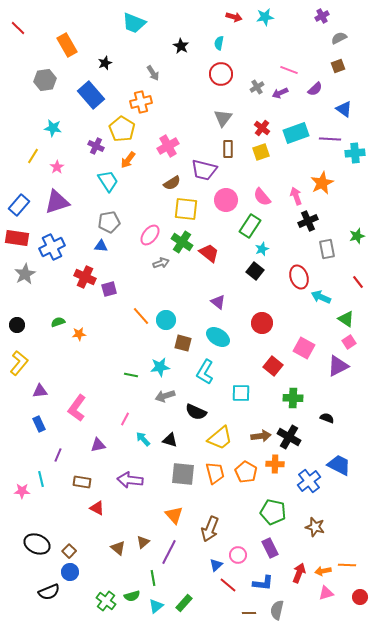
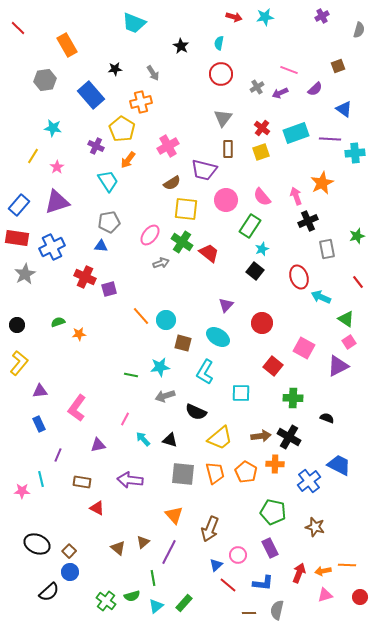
gray semicircle at (339, 38): moved 20 px right, 8 px up; rotated 133 degrees clockwise
black star at (105, 63): moved 10 px right, 6 px down; rotated 16 degrees clockwise
purple triangle at (218, 302): moved 8 px right, 3 px down; rotated 35 degrees clockwise
black semicircle at (49, 592): rotated 20 degrees counterclockwise
pink triangle at (326, 593): moved 1 px left, 2 px down
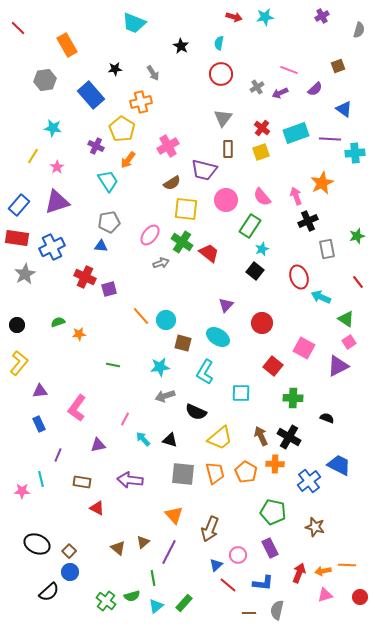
green line at (131, 375): moved 18 px left, 10 px up
brown arrow at (261, 436): rotated 108 degrees counterclockwise
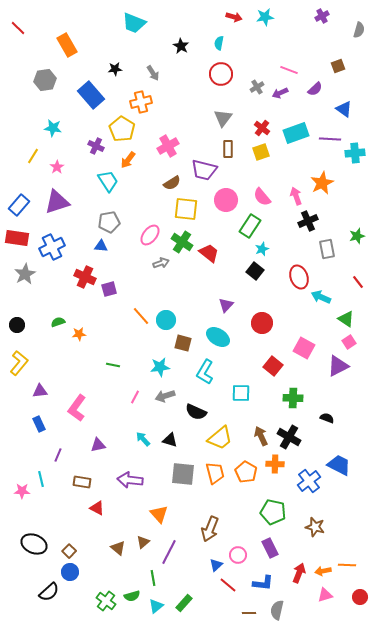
pink line at (125, 419): moved 10 px right, 22 px up
orange triangle at (174, 515): moved 15 px left, 1 px up
black ellipse at (37, 544): moved 3 px left
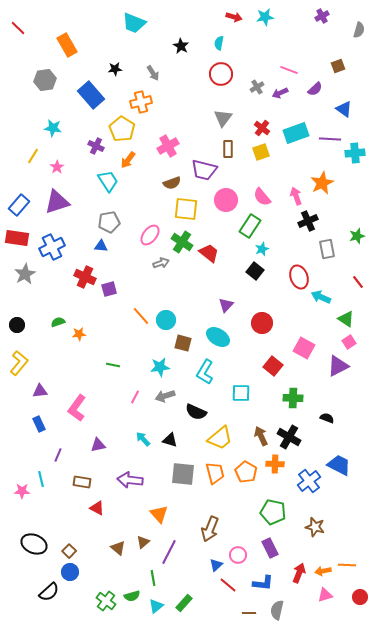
brown semicircle at (172, 183): rotated 12 degrees clockwise
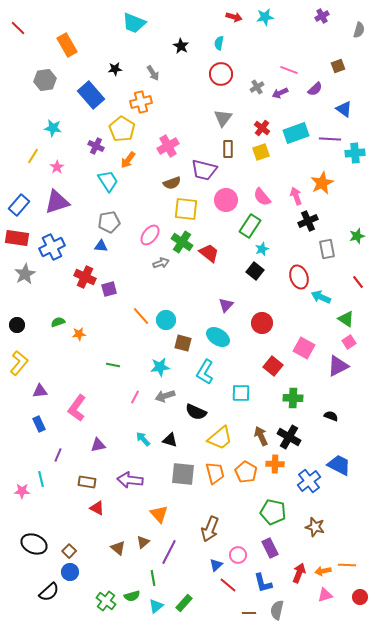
black semicircle at (327, 418): moved 4 px right, 2 px up
brown rectangle at (82, 482): moved 5 px right
blue L-shape at (263, 583): rotated 70 degrees clockwise
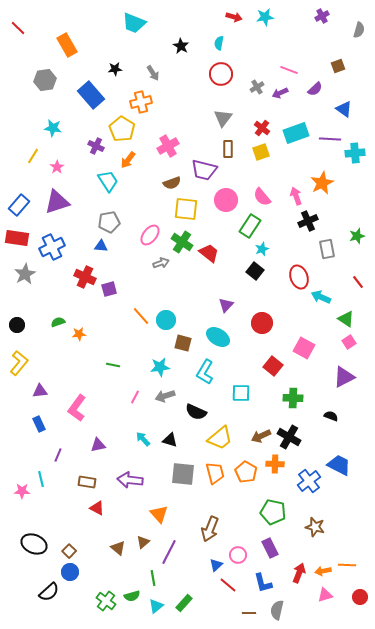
purple triangle at (338, 366): moved 6 px right, 11 px down
brown arrow at (261, 436): rotated 90 degrees counterclockwise
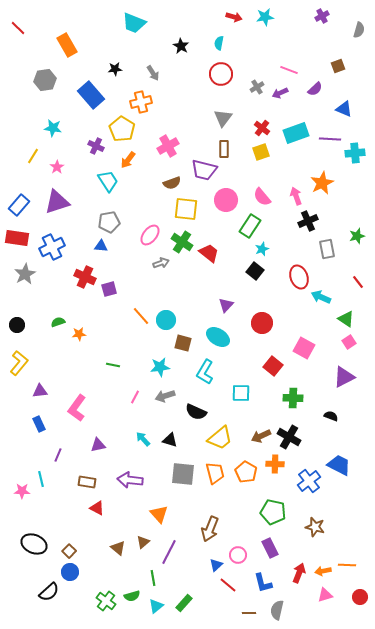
blue triangle at (344, 109): rotated 12 degrees counterclockwise
brown rectangle at (228, 149): moved 4 px left
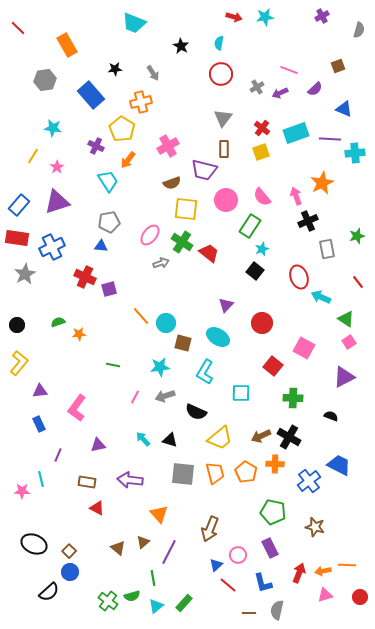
cyan circle at (166, 320): moved 3 px down
green cross at (106, 601): moved 2 px right
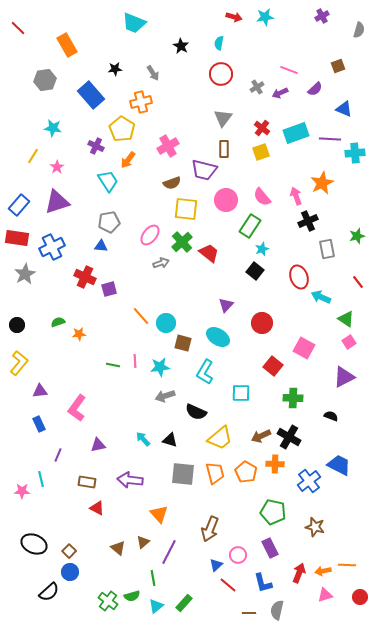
green cross at (182, 242): rotated 15 degrees clockwise
pink line at (135, 397): moved 36 px up; rotated 32 degrees counterclockwise
